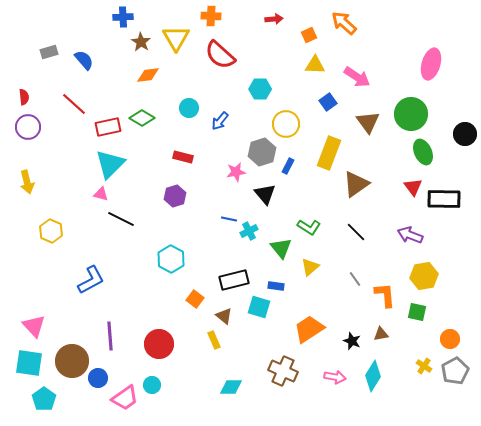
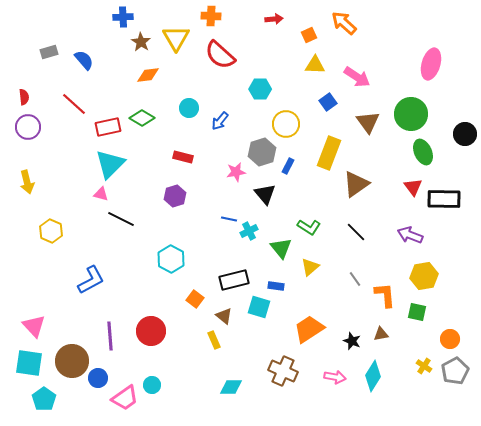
red circle at (159, 344): moved 8 px left, 13 px up
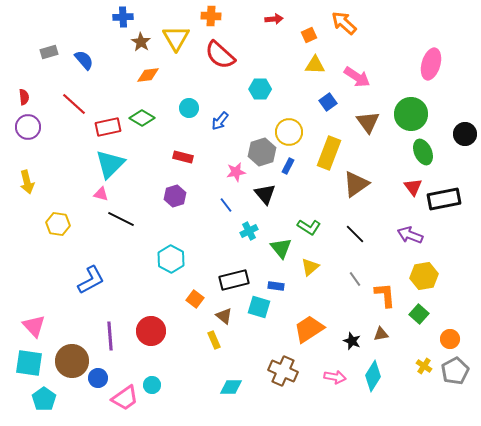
yellow circle at (286, 124): moved 3 px right, 8 px down
black rectangle at (444, 199): rotated 12 degrees counterclockwise
blue line at (229, 219): moved 3 px left, 14 px up; rotated 42 degrees clockwise
yellow hexagon at (51, 231): moved 7 px right, 7 px up; rotated 15 degrees counterclockwise
black line at (356, 232): moved 1 px left, 2 px down
green square at (417, 312): moved 2 px right, 2 px down; rotated 30 degrees clockwise
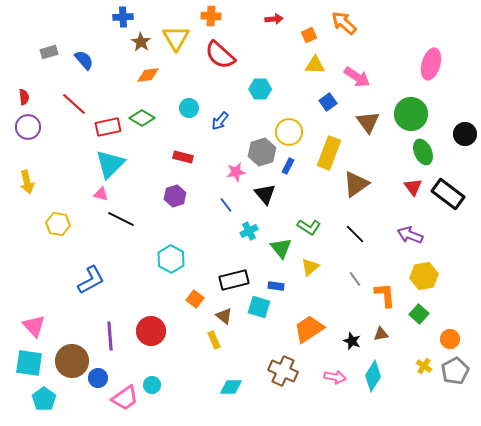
black rectangle at (444, 199): moved 4 px right, 5 px up; rotated 48 degrees clockwise
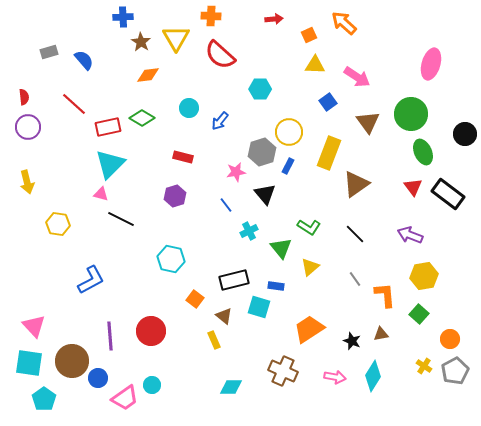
cyan hexagon at (171, 259): rotated 16 degrees counterclockwise
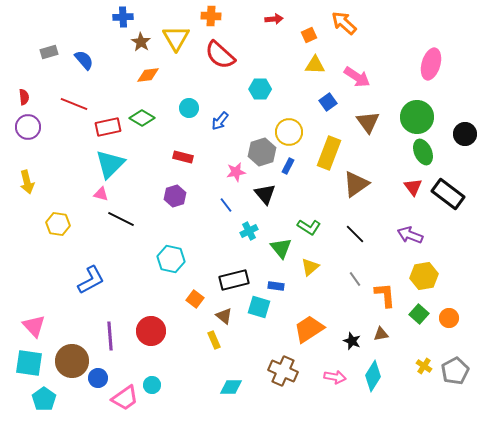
red line at (74, 104): rotated 20 degrees counterclockwise
green circle at (411, 114): moved 6 px right, 3 px down
orange circle at (450, 339): moved 1 px left, 21 px up
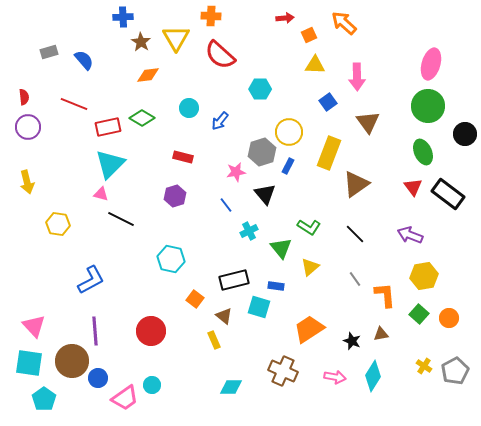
red arrow at (274, 19): moved 11 px right, 1 px up
pink arrow at (357, 77): rotated 56 degrees clockwise
green circle at (417, 117): moved 11 px right, 11 px up
purple line at (110, 336): moved 15 px left, 5 px up
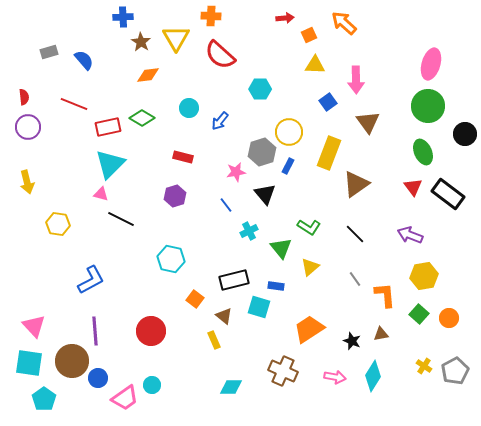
pink arrow at (357, 77): moved 1 px left, 3 px down
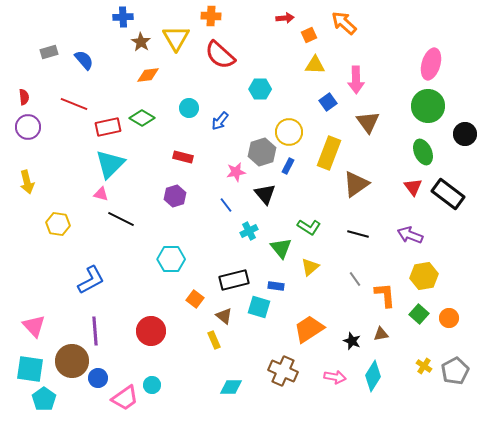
black line at (355, 234): moved 3 px right; rotated 30 degrees counterclockwise
cyan hexagon at (171, 259): rotated 12 degrees counterclockwise
cyan square at (29, 363): moved 1 px right, 6 px down
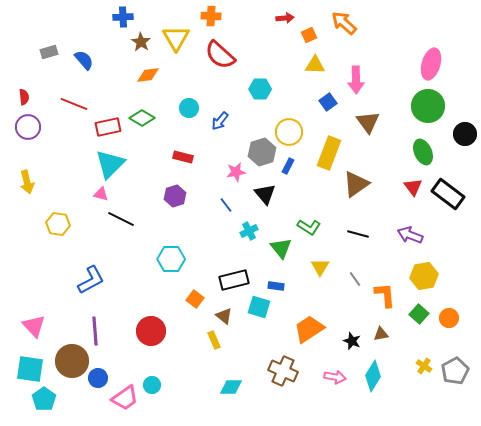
yellow triangle at (310, 267): moved 10 px right; rotated 18 degrees counterclockwise
